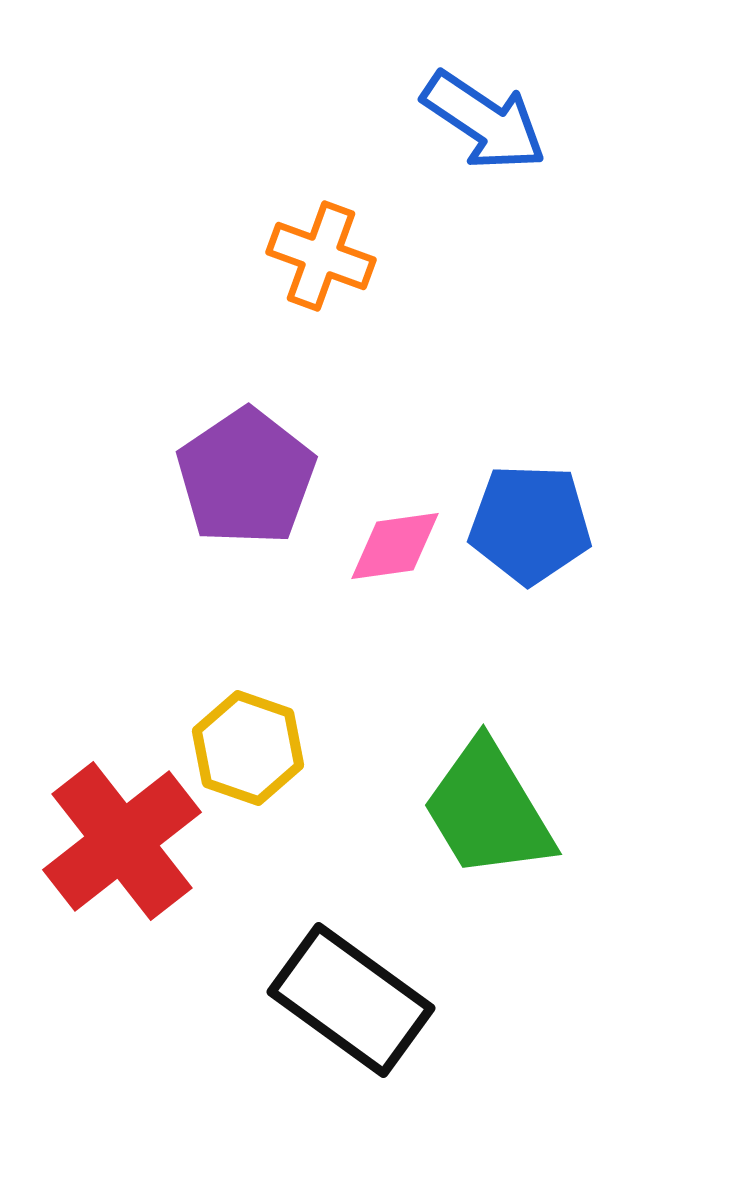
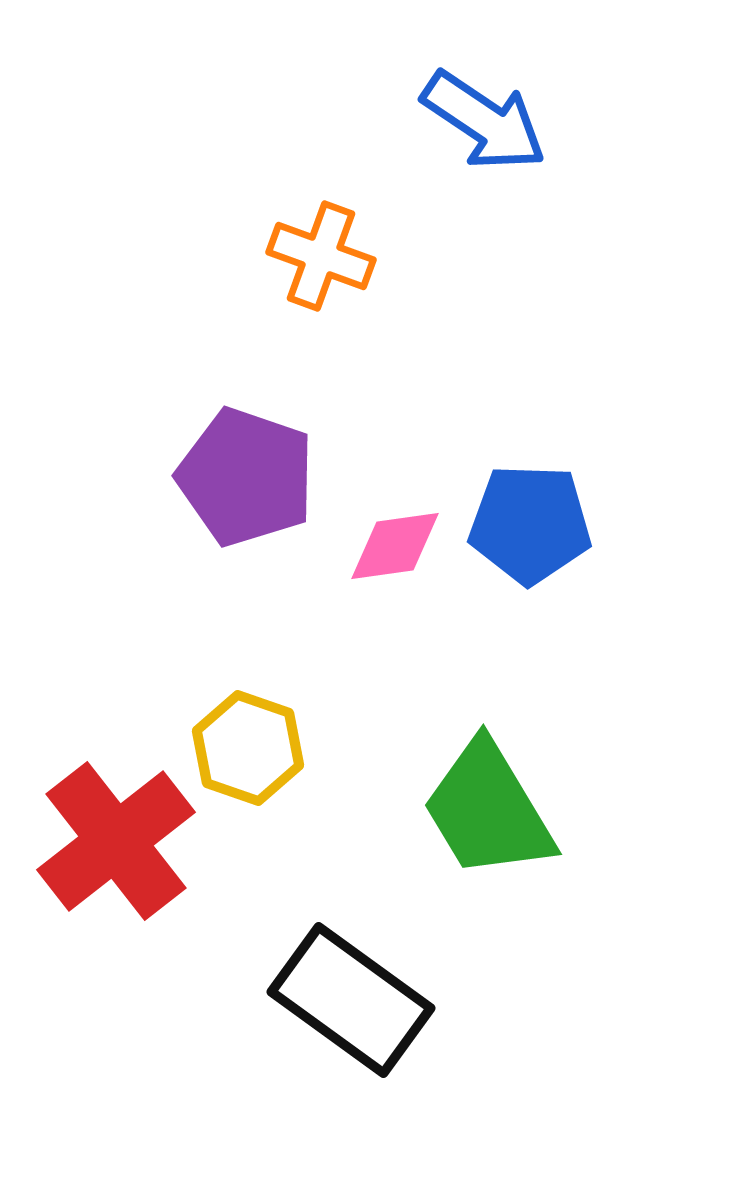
purple pentagon: rotated 19 degrees counterclockwise
red cross: moved 6 px left
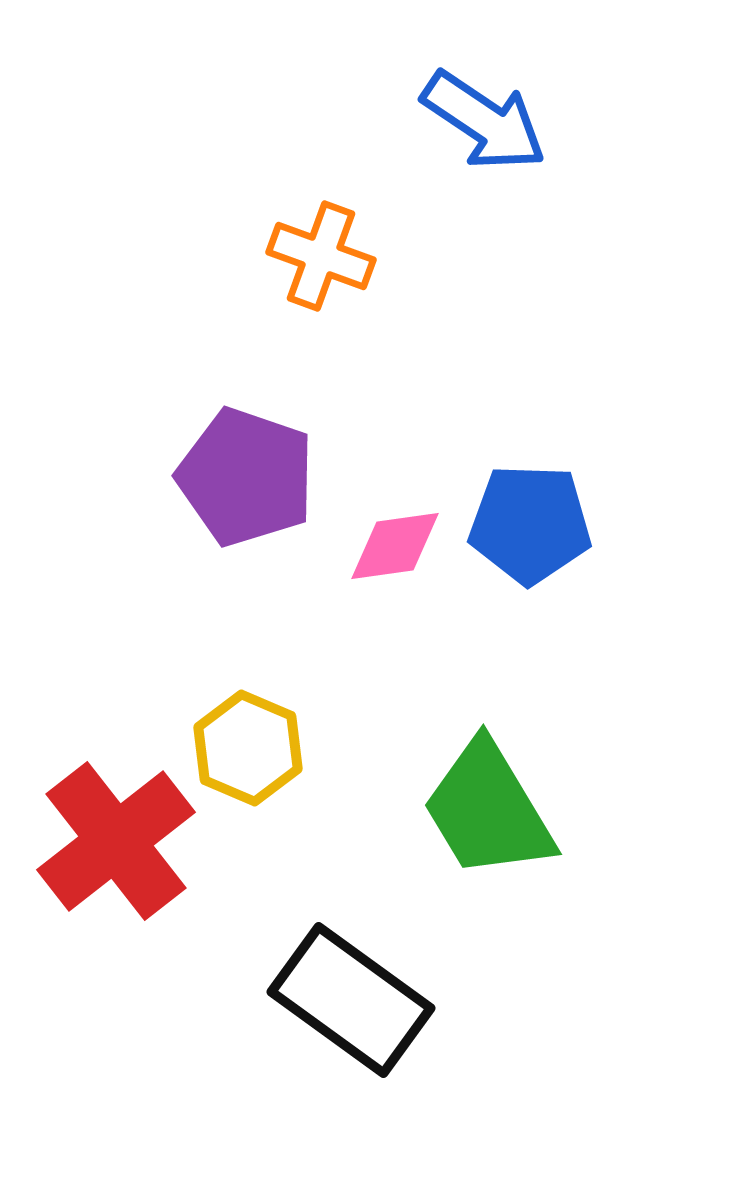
yellow hexagon: rotated 4 degrees clockwise
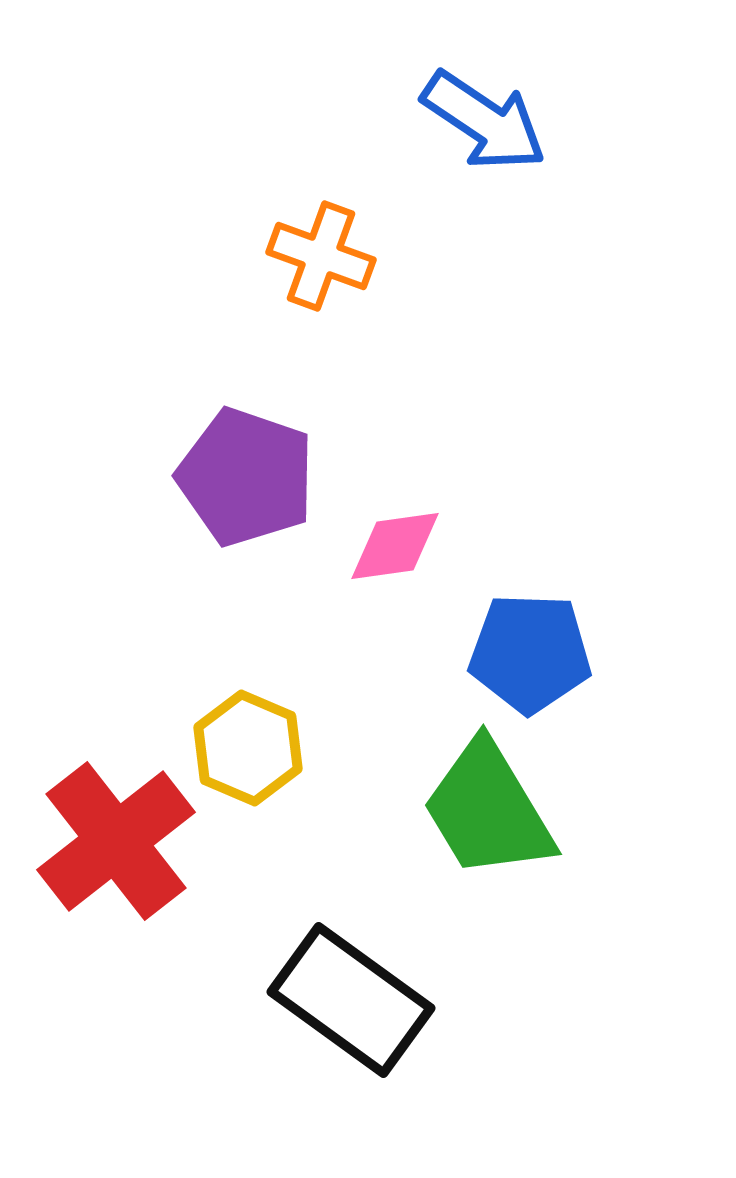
blue pentagon: moved 129 px down
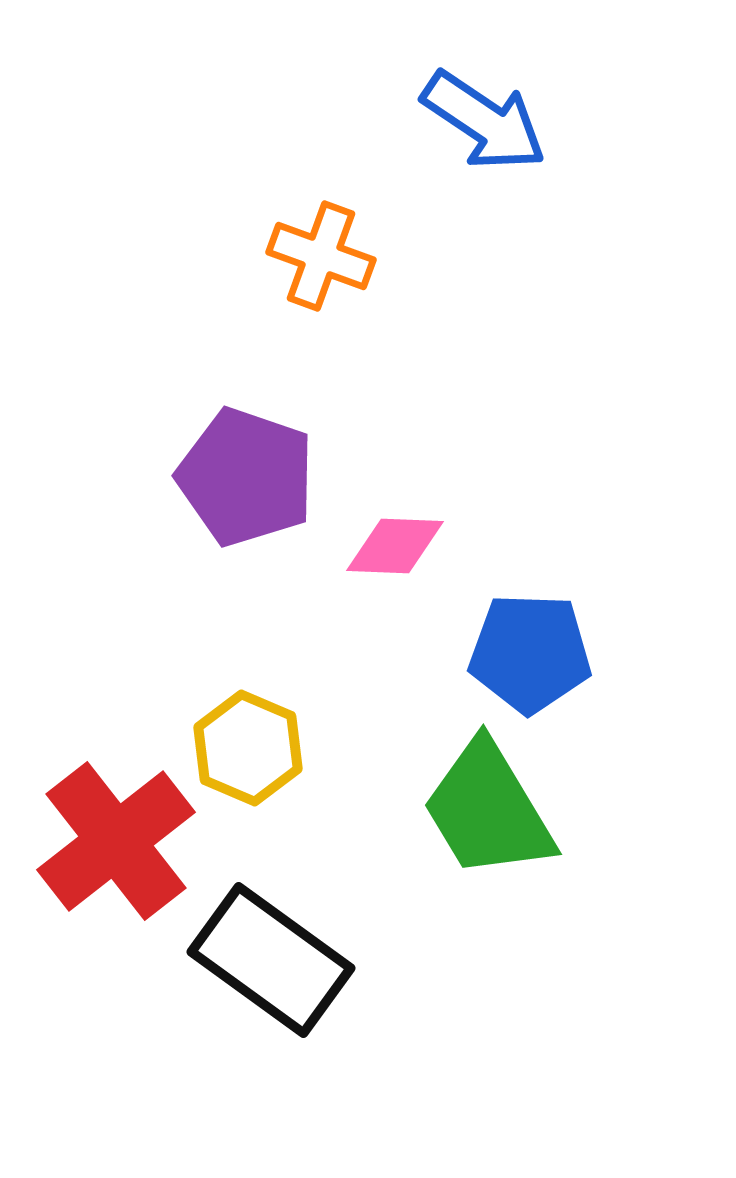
pink diamond: rotated 10 degrees clockwise
black rectangle: moved 80 px left, 40 px up
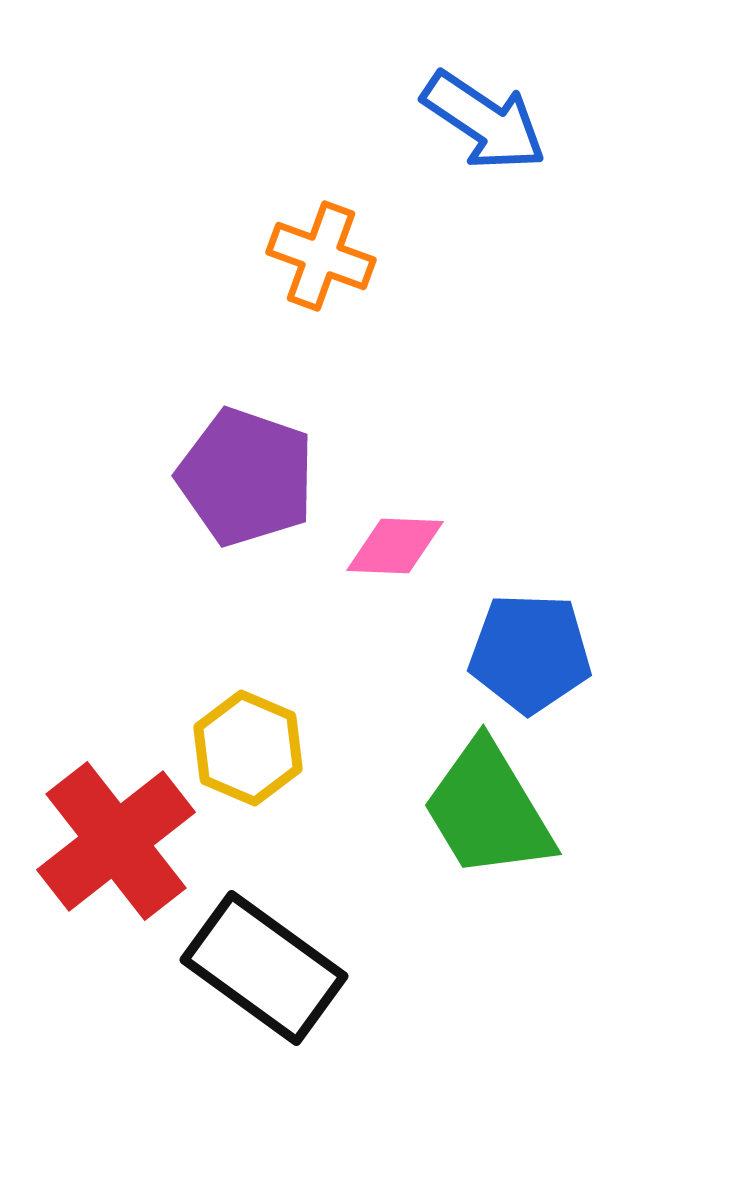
black rectangle: moved 7 px left, 8 px down
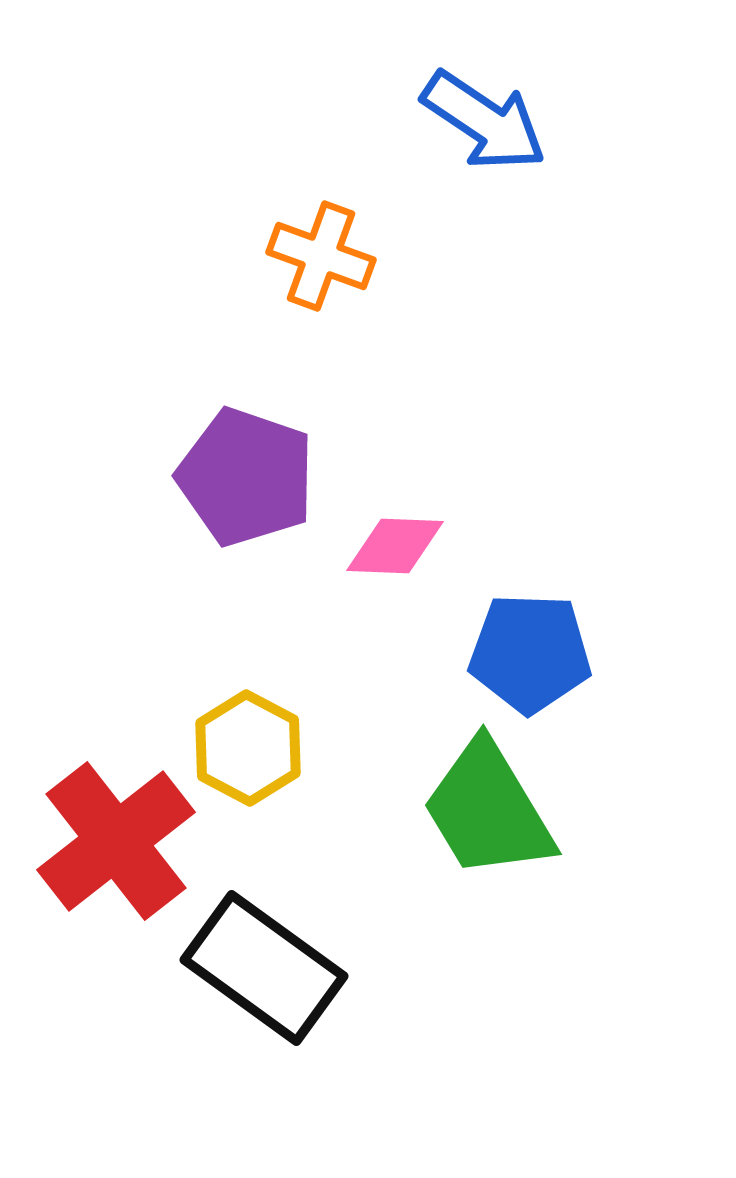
yellow hexagon: rotated 5 degrees clockwise
